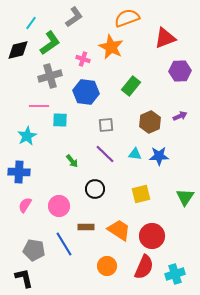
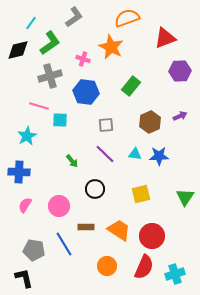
pink line: rotated 18 degrees clockwise
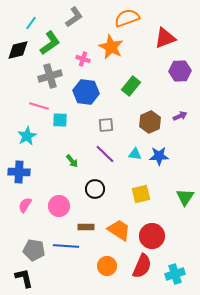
blue line: moved 2 px right, 2 px down; rotated 55 degrees counterclockwise
red semicircle: moved 2 px left, 1 px up
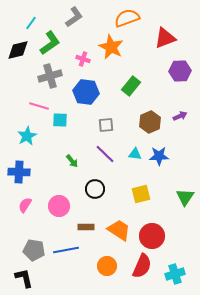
blue line: moved 4 px down; rotated 15 degrees counterclockwise
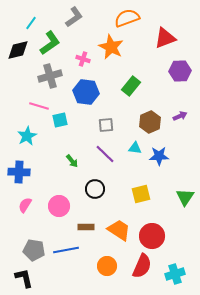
cyan square: rotated 14 degrees counterclockwise
cyan triangle: moved 6 px up
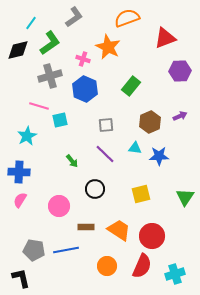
orange star: moved 3 px left
blue hexagon: moved 1 px left, 3 px up; rotated 15 degrees clockwise
pink semicircle: moved 5 px left, 5 px up
black L-shape: moved 3 px left
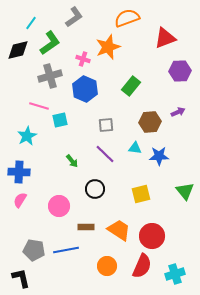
orange star: rotated 25 degrees clockwise
purple arrow: moved 2 px left, 4 px up
brown hexagon: rotated 20 degrees clockwise
green triangle: moved 6 px up; rotated 12 degrees counterclockwise
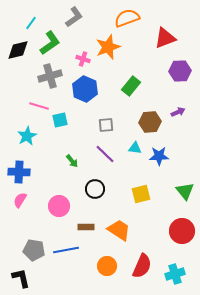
red circle: moved 30 px right, 5 px up
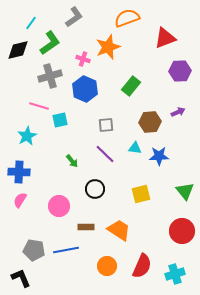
black L-shape: rotated 10 degrees counterclockwise
